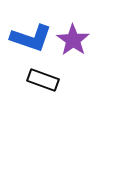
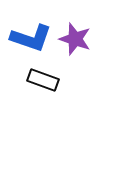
purple star: moved 2 px right, 1 px up; rotated 16 degrees counterclockwise
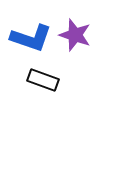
purple star: moved 4 px up
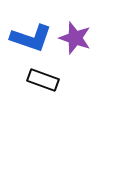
purple star: moved 3 px down
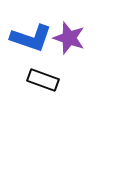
purple star: moved 6 px left
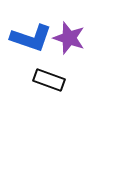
black rectangle: moved 6 px right
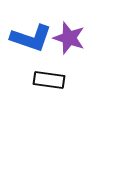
black rectangle: rotated 12 degrees counterclockwise
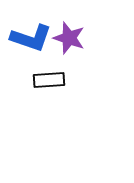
black rectangle: rotated 12 degrees counterclockwise
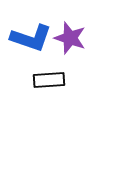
purple star: moved 1 px right
